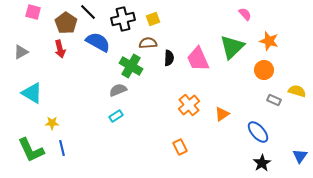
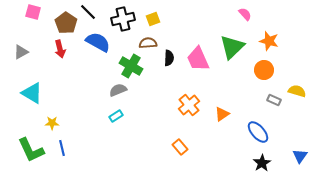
orange rectangle: rotated 14 degrees counterclockwise
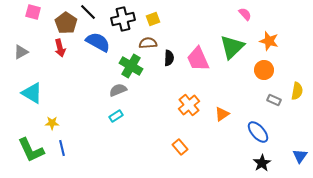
red arrow: moved 1 px up
yellow semicircle: rotated 84 degrees clockwise
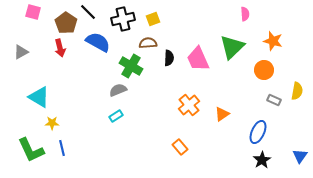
pink semicircle: rotated 40 degrees clockwise
orange star: moved 4 px right
cyan triangle: moved 7 px right, 4 px down
blue ellipse: rotated 65 degrees clockwise
black star: moved 3 px up
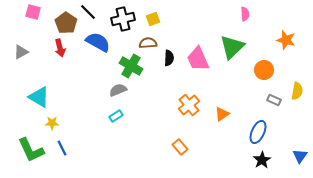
orange star: moved 13 px right, 1 px up
blue line: rotated 14 degrees counterclockwise
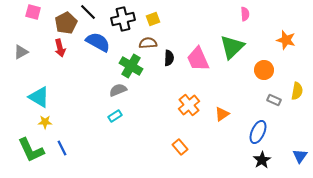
brown pentagon: rotated 10 degrees clockwise
cyan rectangle: moved 1 px left
yellow star: moved 7 px left, 1 px up
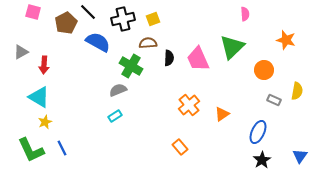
red arrow: moved 16 px left, 17 px down; rotated 18 degrees clockwise
yellow star: rotated 24 degrees counterclockwise
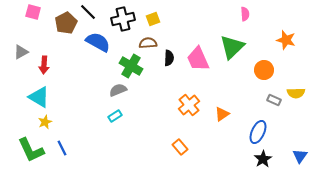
yellow semicircle: moved 1 px left, 2 px down; rotated 78 degrees clockwise
black star: moved 1 px right, 1 px up
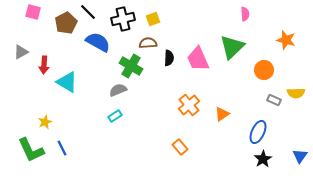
cyan triangle: moved 28 px right, 15 px up
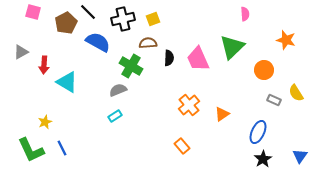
yellow semicircle: rotated 60 degrees clockwise
orange rectangle: moved 2 px right, 1 px up
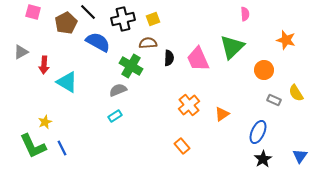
green L-shape: moved 2 px right, 4 px up
